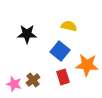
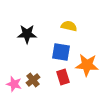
blue square: moved 1 px right, 1 px down; rotated 30 degrees counterclockwise
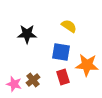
yellow semicircle: rotated 21 degrees clockwise
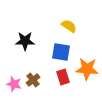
black star: moved 2 px left, 7 px down
orange star: moved 4 px down
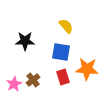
yellow semicircle: moved 3 px left; rotated 14 degrees clockwise
pink star: rotated 28 degrees clockwise
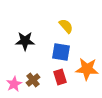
red rectangle: moved 3 px left
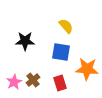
red rectangle: moved 6 px down
pink star: moved 2 px up
